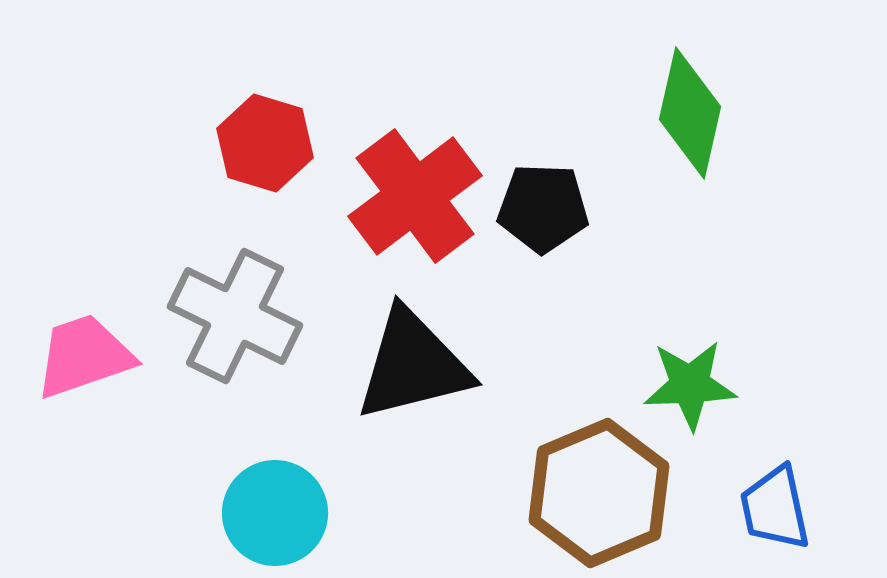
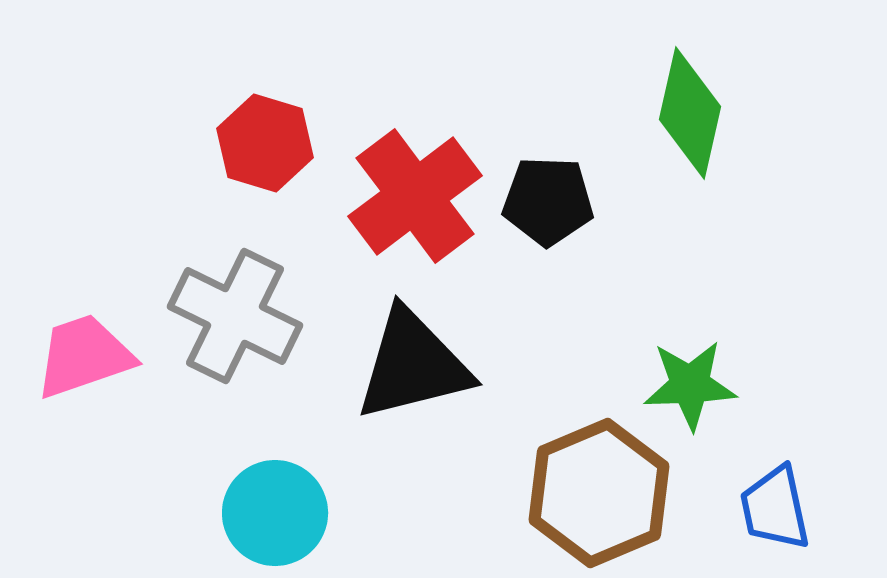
black pentagon: moved 5 px right, 7 px up
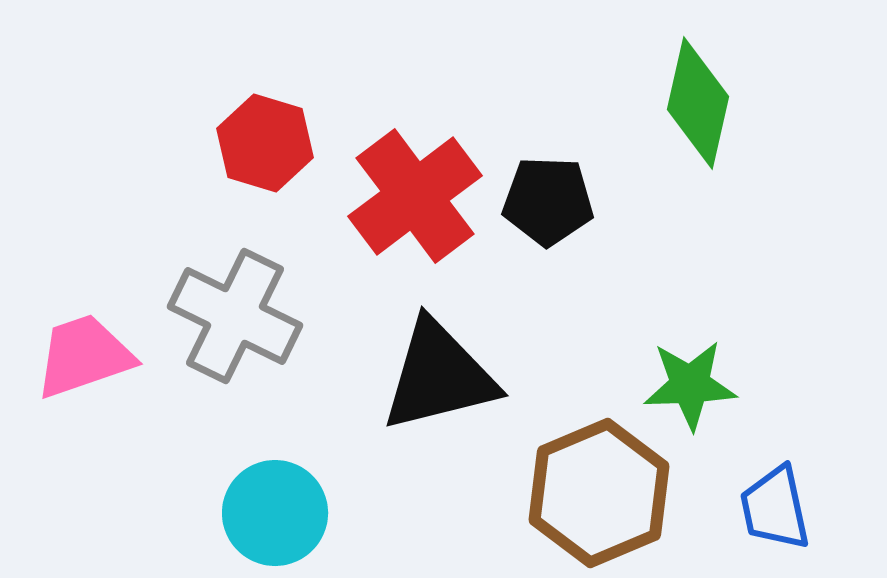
green diamond: moved 8 px right, 10 px up
black triangle: moved 26 px right, 11 px down
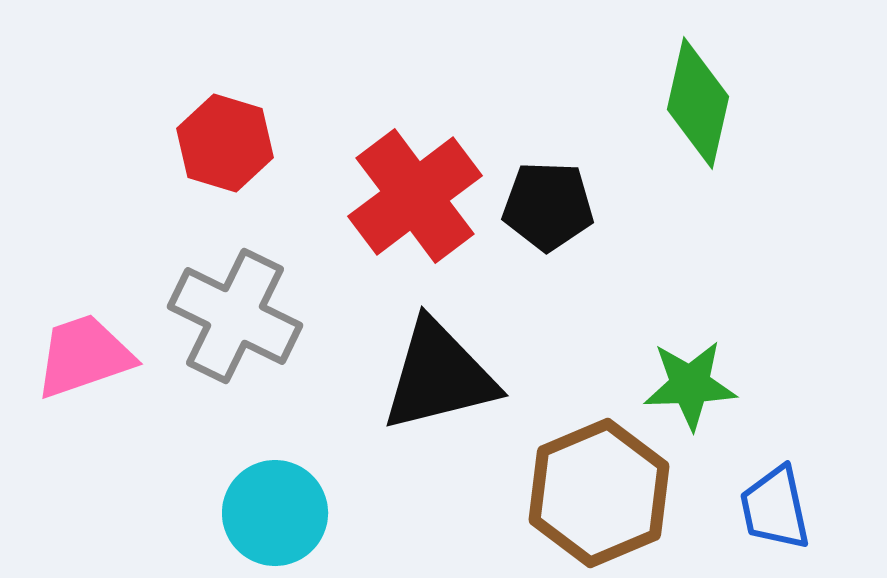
red hexagon: moved 40 px left
black pentagon: moved 5 px down
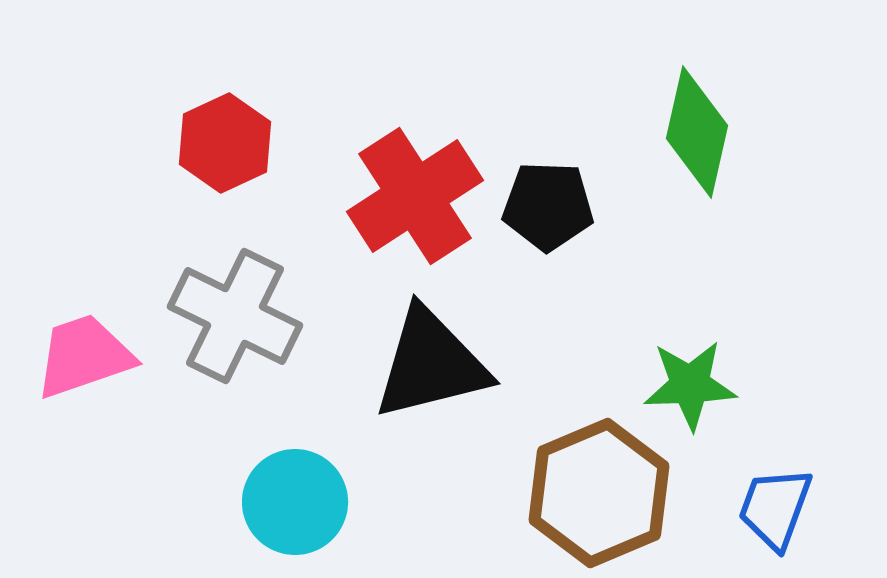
green diamond: moved 1 px left, 29 px down
red hexagon: rotated 18 degrees clockwise
red cross: rotated 4 degrees clockwise
black triangle: moved 8 px left, 12 px up
blue trapezoid: rotated 32 degrees clockwise
cyan circle: moved 20 px right, 11 px up
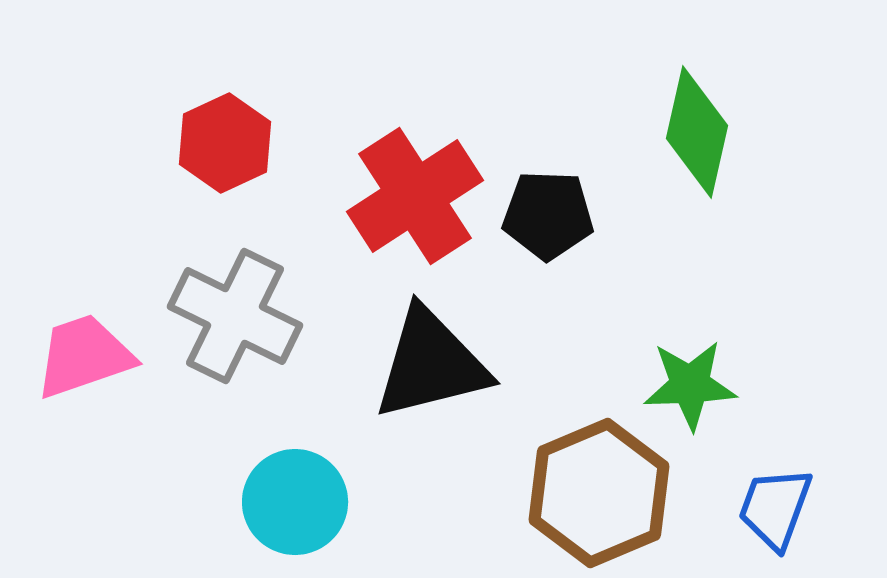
black pentagon: moved 9 px down
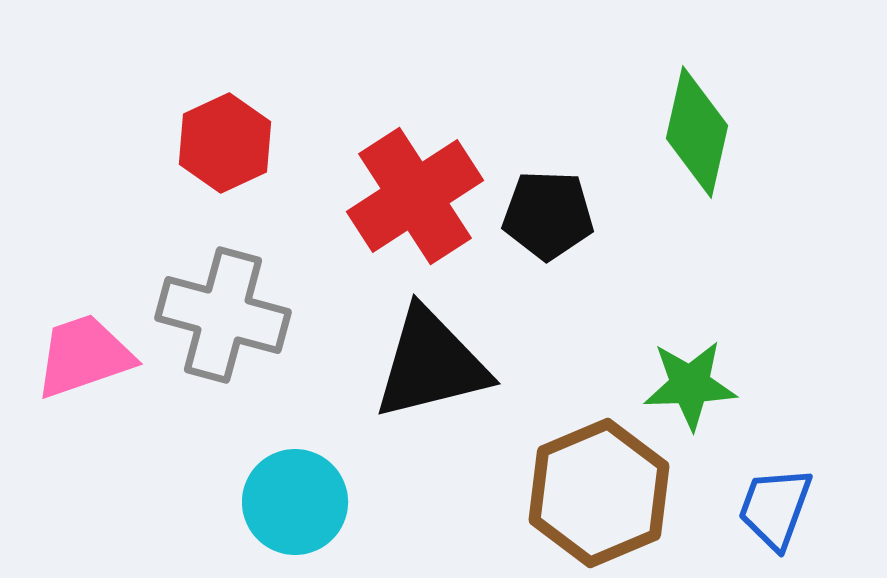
gray cross: moved 12 px left, 1 px up; rotated 11 degrees counterclockwise
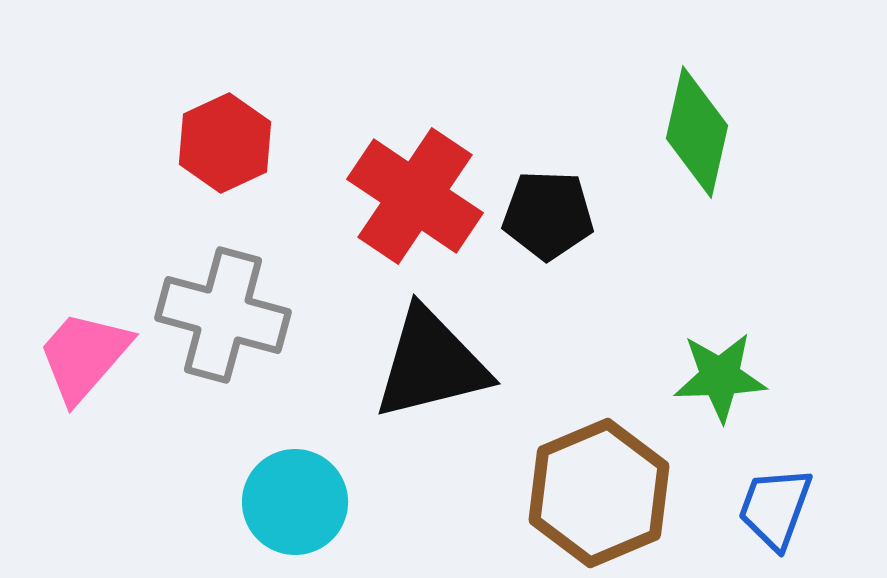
red cross: rotated 23 degrees counterclockwise
pink trapezoid: rotated 30 degrees counterclockwise
green star: moved 30 px right, 8 px up
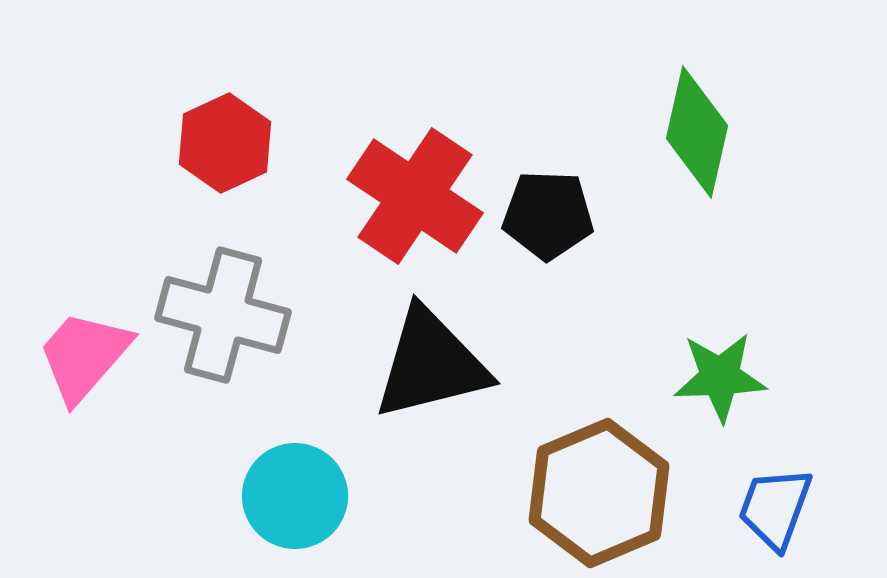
cyan circle: moved 6 px up
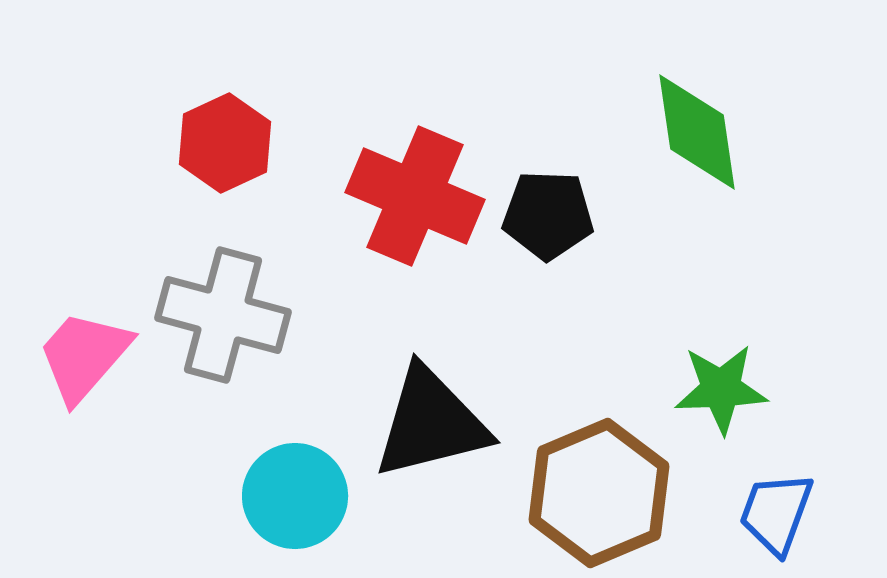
green diamond: rotated 21 degrees counterclockwise
red cross: rotated 11 degrees counterclockwise
black triangle: moved 59 px down
green star: moved 1 px right, 12 px down
blue trapezoid: moved 1 px right, 5 px down
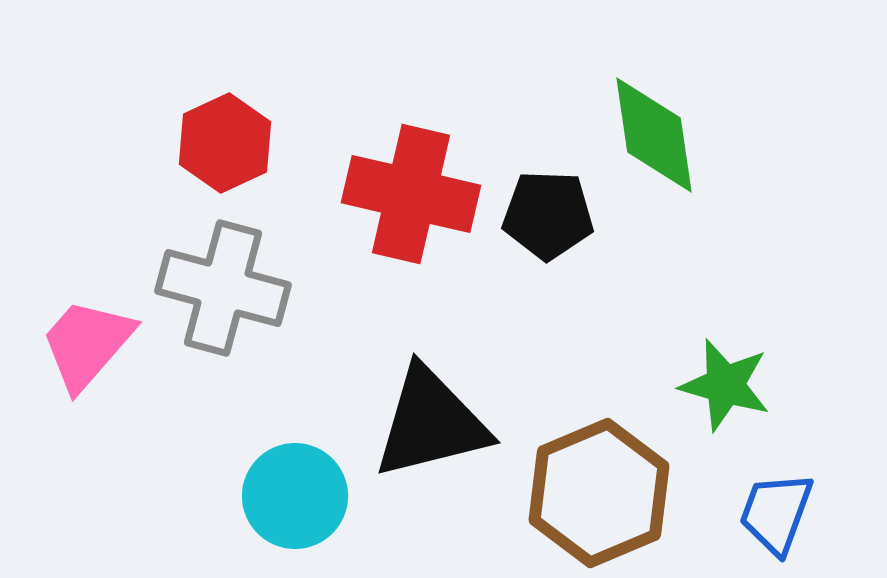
green diamond: moved 43 px left, 3 px down
red cross: moved 4 px left, 2 px up; rotated 10 degrees counterclockwise
gray cross: moved 27 px up
pink trapezoid: moved 3 px right, 12 px up
green star: moved 4 px right, 4 px up; rotated 18 degrees clockwise
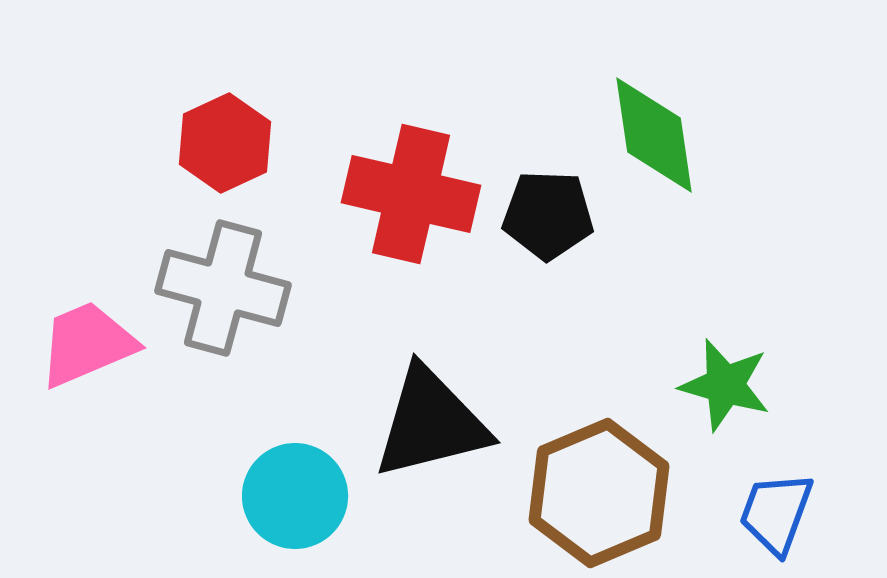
pink trapezoid: rotated 26 degrees clockwise
